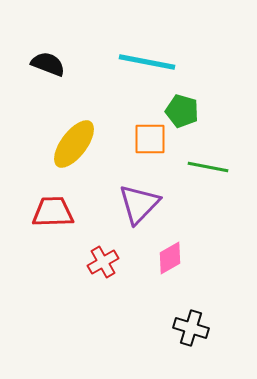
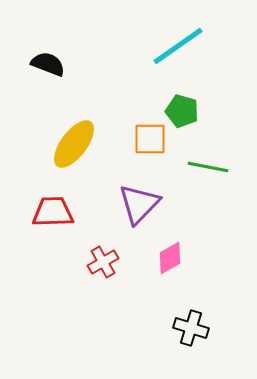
cyan line: moved 31 px right, 16 px up; rotated 46 degrees counterclockwise
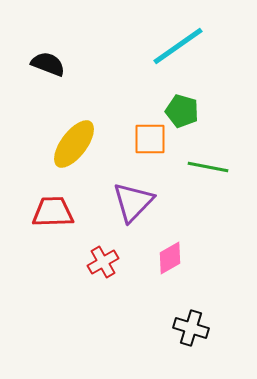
purple triangle: moved 6 px left, 2 px up
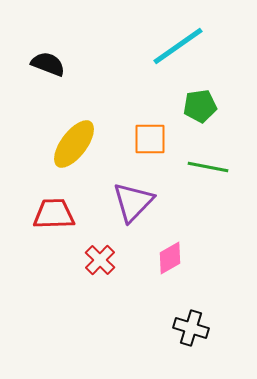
green pentagon: moved 18 px right, 5 px up; rotated 24 degrees counterclockwise
red trapezoid: moved 1 px right, 2 px down
red cross: moved 3 px left, 2 px up; rotated 16 degrees counterclockwise
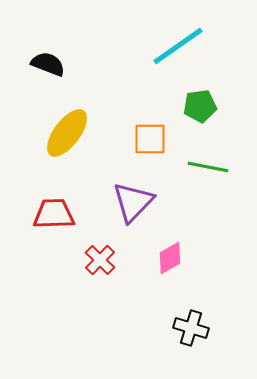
yellow ellipse: moved 7 px left, 11 px up
